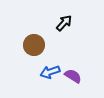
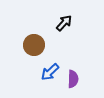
blue arrow: rotated 24 degrees counterclockwise
purple semicircle: moved 3 px down; rotated 60 degrees clockwise
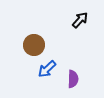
black arrow: moved 16 px right, 3 px up
blue arrow: moved 3 px left, 3 px up
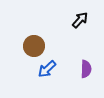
brown circle: moved 1 px down
purple semicircle: moved 13 px right, 10 px up
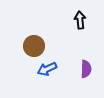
black arrow: rotated 48 degrees counterclockwise
blue arrow: rotated 18 degrees clockwise
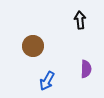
brown circle: moved 1 px left
blue arrow: moved 12 px down; rotated 36 degrees counterclockwise
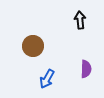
blue arrow: moved 2 px up
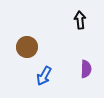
brown circle: moved 6 px left, 1 px down
blue arrow: moved 3 px left, 3 px up
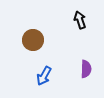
black arrow: rotated 12 degrees counterclockwise
brown circle: moved 6 px right, 7 px up
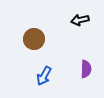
black arrow: rotated 84 degrees counterclockwise
brown circle: moved 1 px right, 1 px up
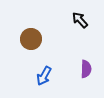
black arrow: rotated 60 degrees clockwise
brown circle: moved 3 px left
